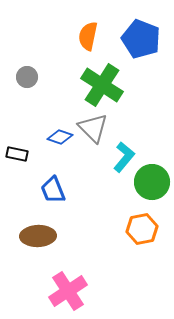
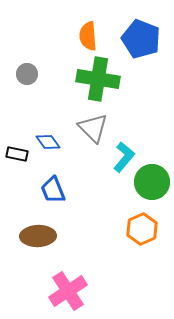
orange semicircle: rotated 16 degrees counterclockwise
gray circle: moved 3 px up
green cross: moved 4 px left, 6 px up; rotated 24 degrees counterclockwise
blue diamond: moved 12 px left, 5 px down; rotated 35 degrees clockwise
orange hexagon: rotated 12 degrees counterclockwise
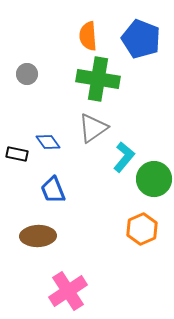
gray triangle: rotated 40 degrees clockwise
green circle: moved 2 px right, 3 px up
